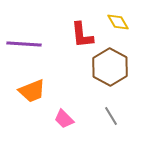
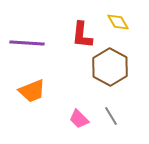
red L-shape: rotated 12 degrees clockwise
purple line: moved 3 px right, 1 px up
pink trapezoid: moved 15 px right
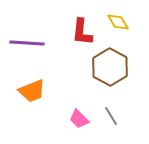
red L-shape: moved 3 px up
